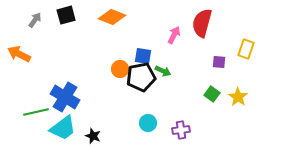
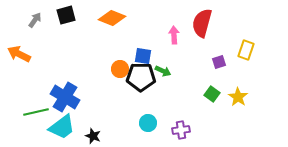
orange diamond: moved 1 px down
pink arrow: rotated 30 degrees counterclockwise
yellow rectangle: moved 1 px down
purple square: rotated 24 degrees counterclockwise
black pentagon: rotated 12 degrees clockwise
cyan trapezoid: moved 1 px left, 1 px up
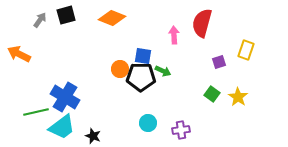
gray arrow: moved 5 px right
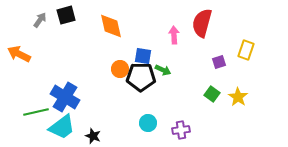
orange diamond: moved 1 px left, 8 px down; rotated 56 degrees clockwise
green arrow: moved 1 px up
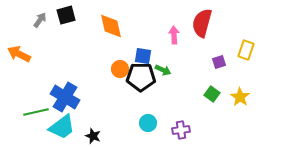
yellow star: moved 2 px right
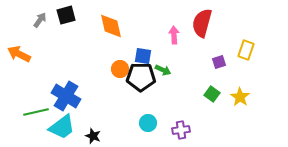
blue cross: moved 1 px right, 1 px up
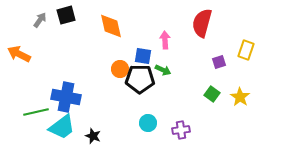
pink arrow: moved 9 px left, 5 px down
black pentagon: moved 1 px left, 2 px down
blue cross: moved 1 px down; rotated 20 degrees counterclockwise
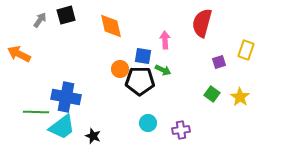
black pentagon: moved 2 px down
green line: rotated 15 degrees clockwise
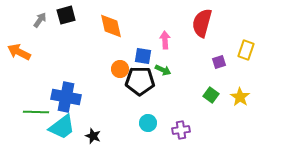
orange arrow: moved 2 px up
green square: moved 1 px left, 1 px down
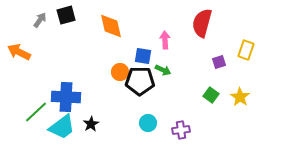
orange circle: moved 3 px down
blue cross: rotated 8 degrees counterclockwise
green line: rotated 45 degrees counterclockwise
black star: moved 2 px left, 12 px up; rotated 21 degrees clockwise
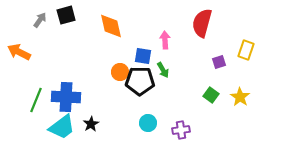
green arrow: rotated 35 degrees clockwise
green line: moved 12 px up; rotated 25 degrees counterclockwise
